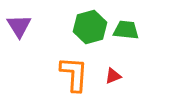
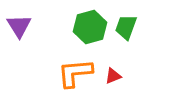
green trapezoid: moved 3 px up; rotated 76 degrees counterclockwise
orange L-shape: moved 1 px right, 1 px up; rotated 99 degrees counterclockwise
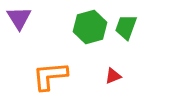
purple triangle: moved 8 px up
orange L-shape: moved 25 px left, 3 px down
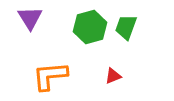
purple triangle: moved 11 px right
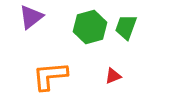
purple triangle: moved 1 px right, 1 px up; rotated 24 degrees clockwise
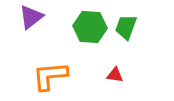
green hexagon: rotated 20 degrees clockwise
red triangle: moved 2 px right, 1 px up; rotated 30 degrees clockwise
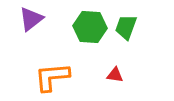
purple triangle: moved 2 px down
orange L-shape: moved 2 px right, 1 px down
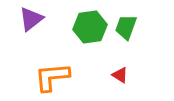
green hexagon: rotated 12 degrees counterclockwise
red triangle: moved 5 px right; rotated 24 degrees clockwise
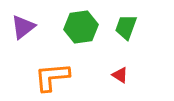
purple triangle: moved 8 px left, 8 px down
green hexagon: moved 9 px left
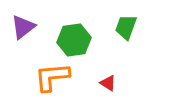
green hexagon: moved 7 px left, 13 px down
red triangle: moved 12 px left, 8 px down
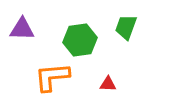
purple triangle: moved 1 px left, 2 px down; rotated 40 degrees clockwise
green hexagon: moved 6 px right
red triangle: moved 1 px down; rotated 30 degrees counterclockwise
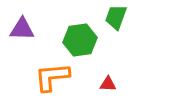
green trapezoid: moved 10 px left, 10 px up
